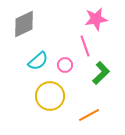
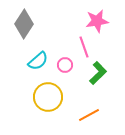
pink star: moved 1 px right, 2 px down
gray diamond: rotated 32 degrees counterclockwise
pink line: moved 1 px left, 1 px down
green L-shape: moved 3 px left
yellow circle: moved 2 px left, 1 px down
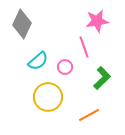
gray diamond: moved 2 px left; rotated 8 degrees counterclockwise
pink circle: moved 2 px down
green L-shape: moved 4 px right, 5 px down
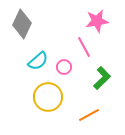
pink line: rotated 10 degrees counterclockwise
pink circle: moved 1 px left
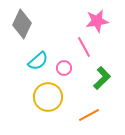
pink circle: moved 1 px down
